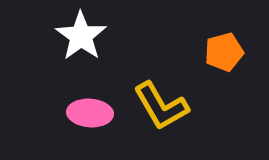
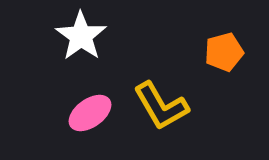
pink ellipse: rotated 39 degrees counterclockwise
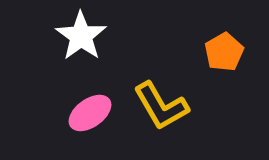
orange pentagon: rotated 15 degrees counterclockwise
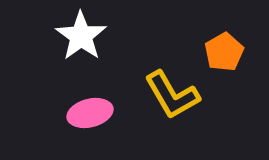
yellow L-shape: moved 11 px right, 11 px up
pink ellipse: rotated 21 degrees clockwise
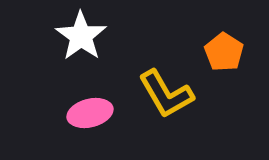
orange pentagon: rotated 9 degrees counterclockwise
yellow L-shape: moved 6 px left, 1 px up
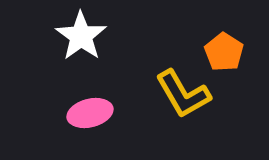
yellow L-shape: moved 17 px right
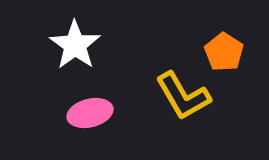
white star: moved 6 px left, 9 px down
yellow L-shape: moved 2 px down
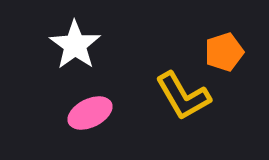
orange pentagon: rotated 21 degrees clockwise
pink ellipse: rotated 12 degrees counterclockwise
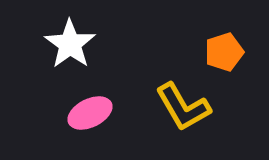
white star: moved 5 px left, 1 px up
yellow L-shape: moved 11 px down
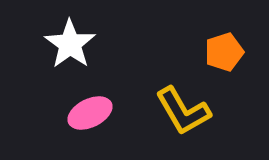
yellow L-shape: moved 4 px down
